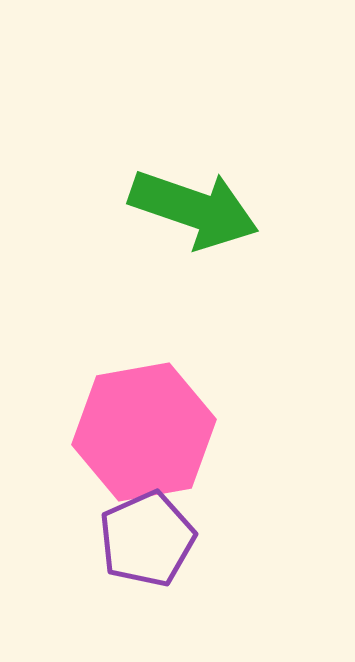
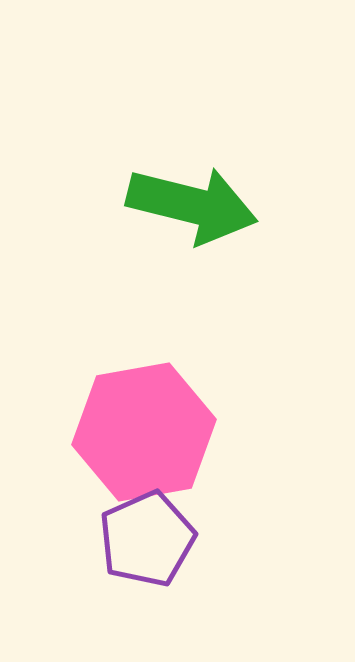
green arrow: moved 2 px left, 4 px up; rotated 5 degrees counterclockwise
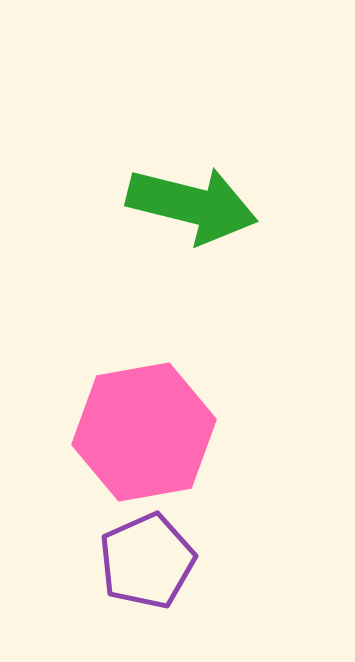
purple pentagon: moved 22 px down
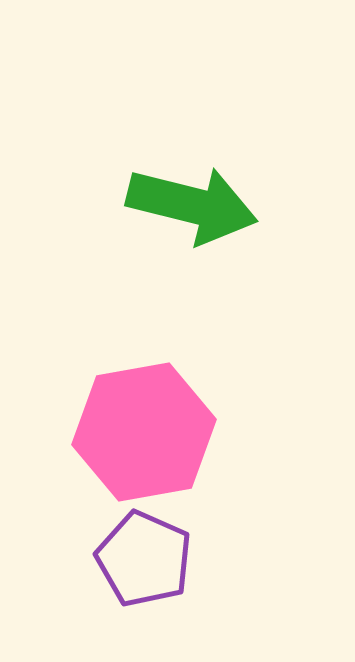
purple pentagon: moved 3 px left, 2 px up; rotated 24 degrees counterclockwise
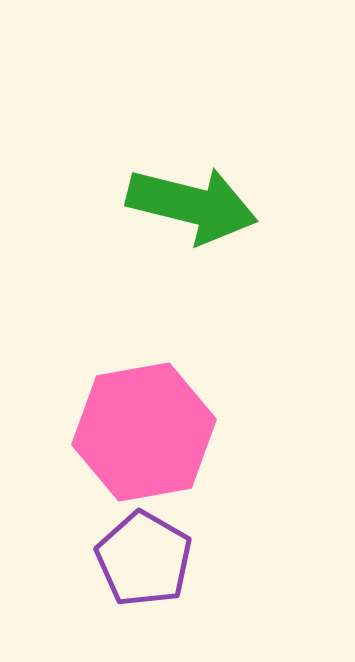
purple pentagon: rotated 6 degrees clockwise
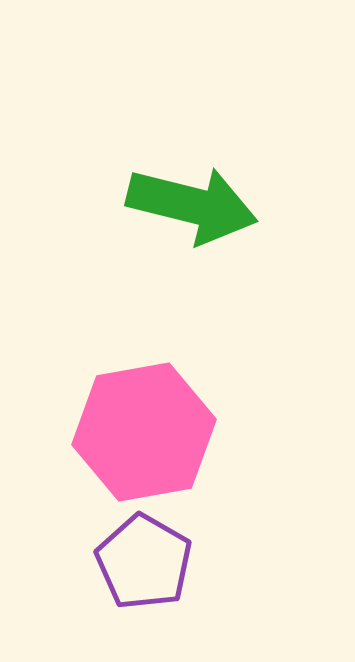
purple pentagon: moved 3 px down
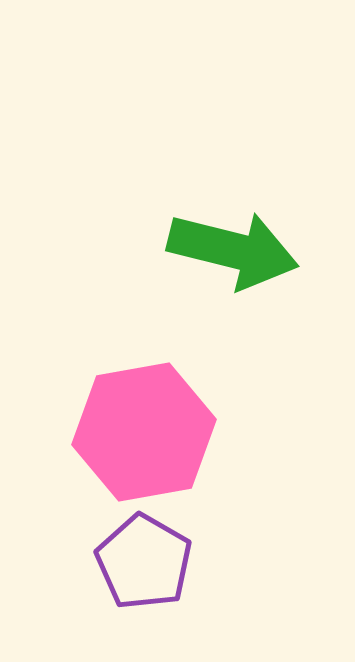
green arrow: moved 41 px right, 45 px down
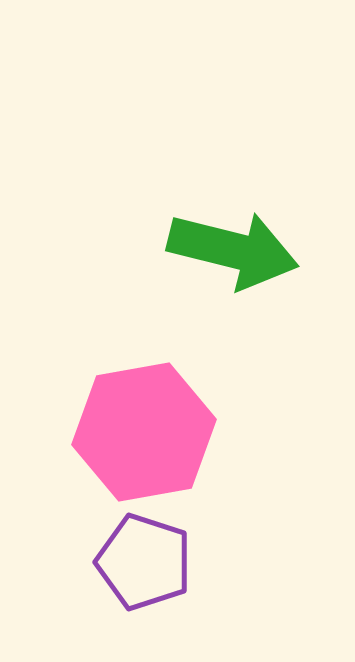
purple pentagon: rotated 12 degrees counterclockwise
